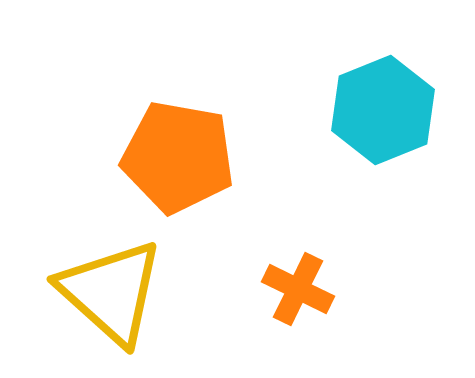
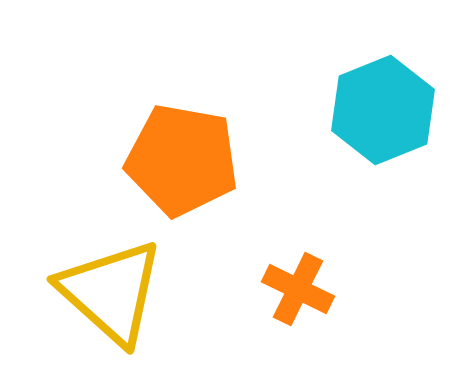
orange pentagon: moved 4 px right, 3 px down
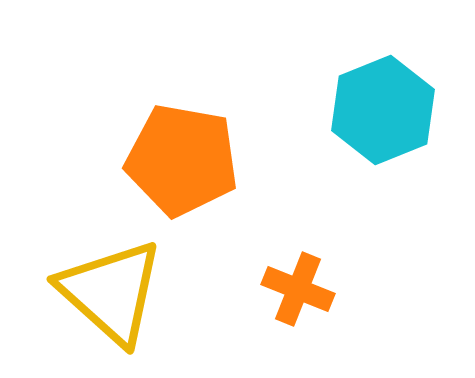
orange cross: rotated 4 degrees counterclockwise
